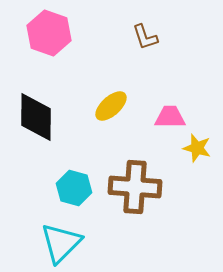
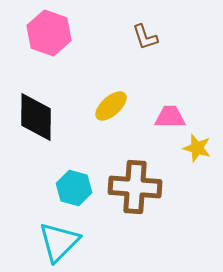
cyan triangle: moved 2 px left, 1 px up
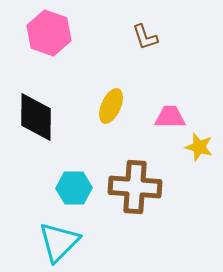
yellow ellipse: rotated 24 degrees counterclockwise
yellow star: moved 2 px right, 1 px up
cyan hexagon: rotated 16 degrees counterclockwise
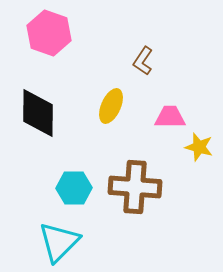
brown L-shape: moved 2 px left, 24 px down; rotated 52 degrees clockwise
black diamond: moved 2 px right, 4 px up
